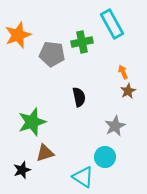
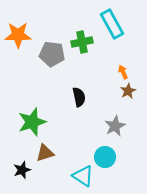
orange star: rotated 20 degrees clockwise
cyan triangle: moved 1 px up
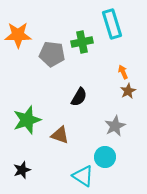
cyan rectangle: rotated 12 degrees clockwise
black semicircle: rotated 42 degrees clockwise
green star: moved 5 px left, 2 px up
brown triangle: moved 15 px right, 18 px up; rotated 36 degrees clockwise
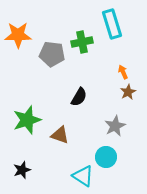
brown star: moved 1 px down
cyan circle: moved 1 px right
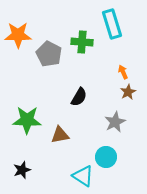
green cross: rotated 15 degrees clockwise
gray pentagon: moved 3 px left; rotated 20 degrees clockwise
green star: rotated 20 degrees clockwise
gray star: moved 4 px up
brown triangle: rotated 30 degrees counterclockwise
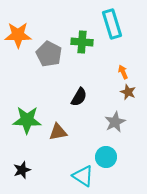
brown star: rotated 21 degrees counterclockwise
brown triangle: moved 2 px left, 3 px up
